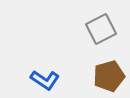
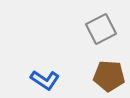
brown pentagon: rotated 20 degrees clockwise
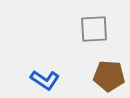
gray square: moved 7 px left; rotated 24 degrees clockwise
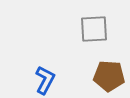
blue L-shape: rotated 96 degrees counterclockwise
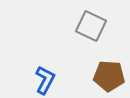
gray square: moved 3 px left, 3 px up; rotated 28 degrees clockwise
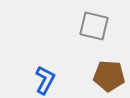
gray square: moved 3 px right; rotated 12 degrees counterclockwise
